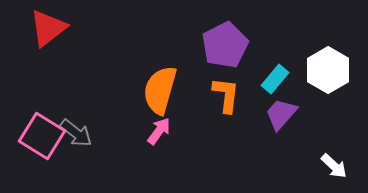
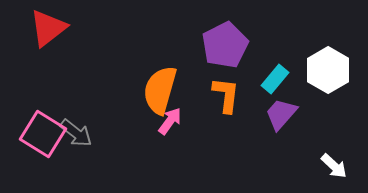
pink arrow: moved 11 px right, 10 px up
pink square: moved 1 px right, 2 px up
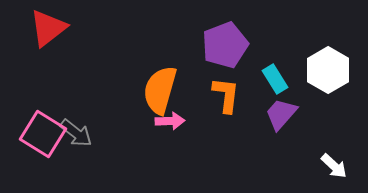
purple pentagon: rotated 6 degrees clockwise
cyan rectangle: rotated 72 degrees counterclockwise
pink arrow: rotated 52 degrees clockwise
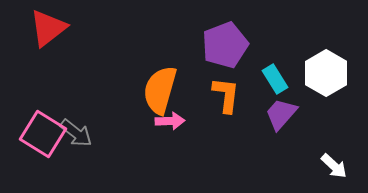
white hexagon: moved 2 px left, 3 px down
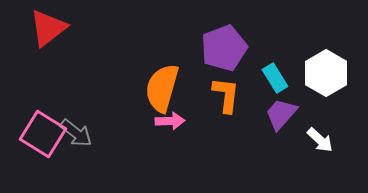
purple pentagon: moved 1 px left, 3 px down
cyan rectangle: moved 1 px up
orange semicircle: moved 2 px right, 2 px up
white arrow: moved 14 px left, 26 px up
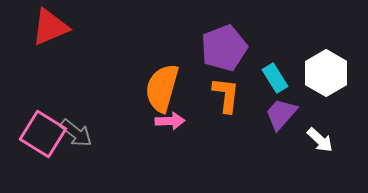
red triangle: moved 2 px right, 1 px up; rotated 15 degrees clockwise
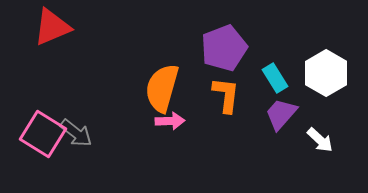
red triangle: moved 2 px right
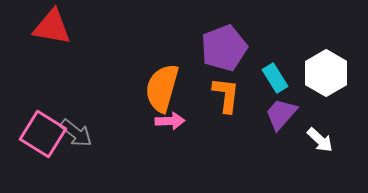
red triangle: rotated 33 degrees clockwise
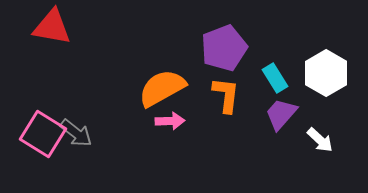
orange semicircle: rotated 45 degrees clockwise
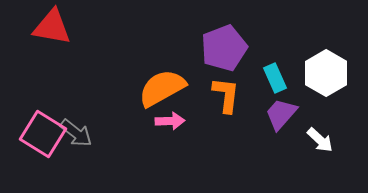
cyan rectangle: rotated 8 degrees clockwise
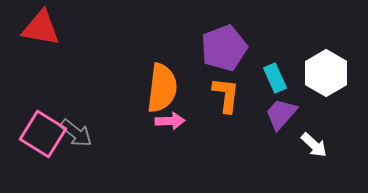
red triangle: moved 11 px left, 1 px down
orange semicircle: rotated 126 degrees clockwise
white arrow: moved 6 px left, 5 px down
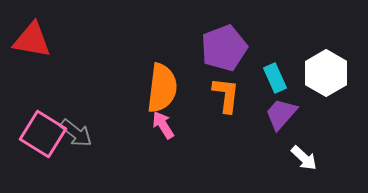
red triangle: moved 9 px left, 12 px down
pink arrow: moved 7 px left, 4 px down; rotated 120 degrees counterclockwise
white arrow: moved 10 px left, 13 px down
